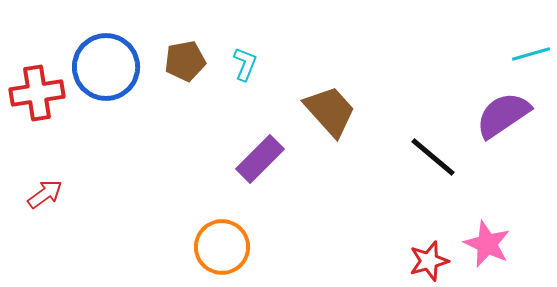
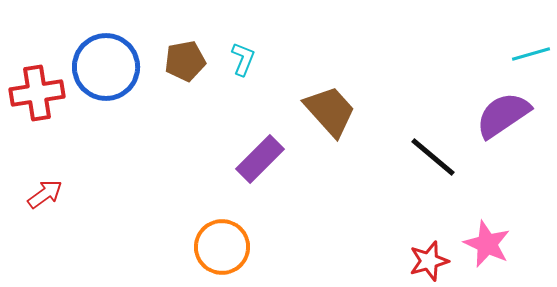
cyan L-shape: moved 2 px left, 5 px up
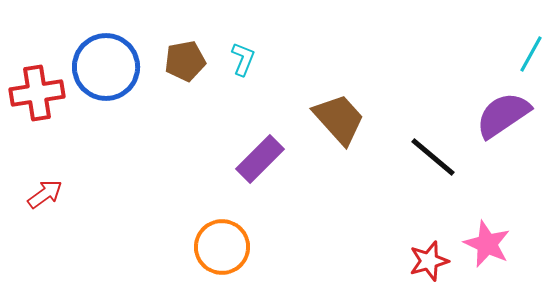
cyan line: rotated 45 degrees counterclockwise
brown trapezoid: moved 9 px right, 8 px down
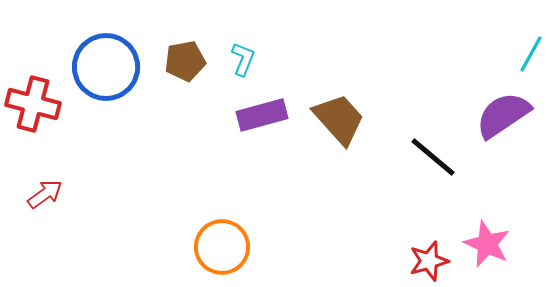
red cross: moved 4 px left, 11 px down; rotated 24 degrees clockwise
purple rectangle: moved 2 px right, 44 px up; rotated 30 degrees clockwise
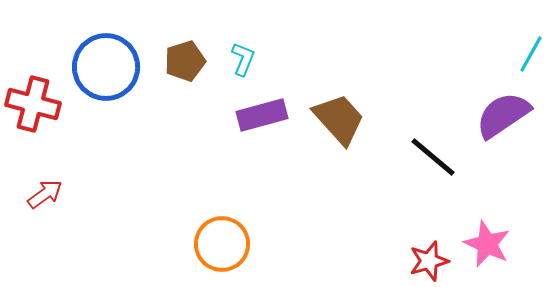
brown pentagon: rotated 6 degrees counterclockwise
orange circle: moved 3 px up
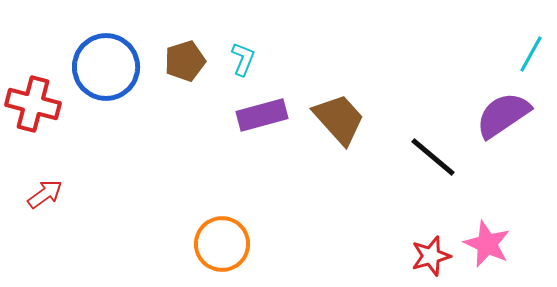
red star: moved 2 px right, 5 px up
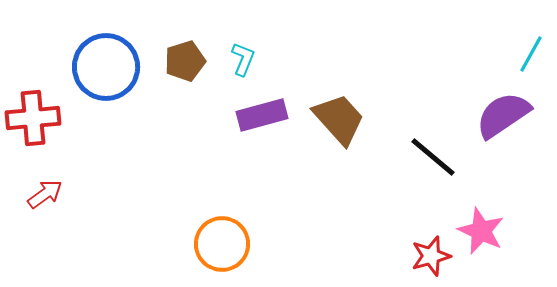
red cross: moved 14 px down; rotated 20 degrees counterclockwise
pink star: moved 6 px left, 13 px up
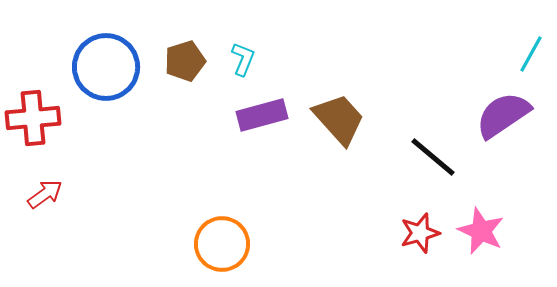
red star: moved 11 px left, 23 px up
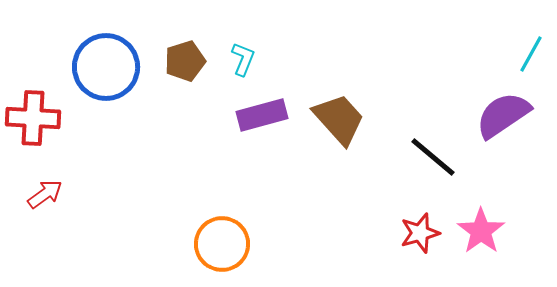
red cross: rotated 8 degrees clockwise
pink star: rotated 12 degrees clockwise
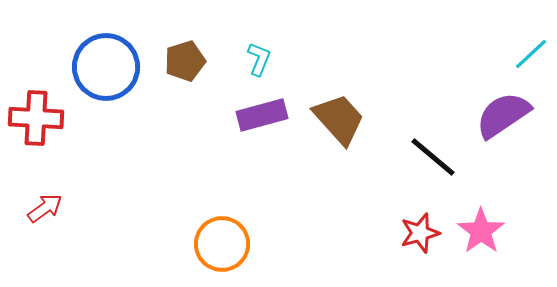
cyan line: rotated 18 degrees clockwise
cyan L-shape: moved 16 px right
red cross: moved 3 px right
red arrow: moved 14 px down
